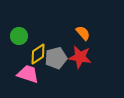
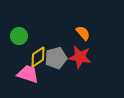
yellow diamond: moved 3 px down
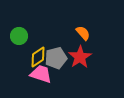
red star: rotated 30 degrees clockwise
pink trapezoid: moved 13 px right
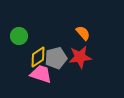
red star: rotated 25 degrees clockwise
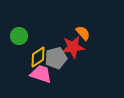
red star: moved 7 px left, 10 px up
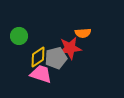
orange semicircle: rotated 126 degrees clockwise
red star: moved 3 px left, 1 px down
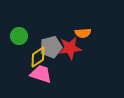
gray pentagon: moved 5 px left, 11 px up
